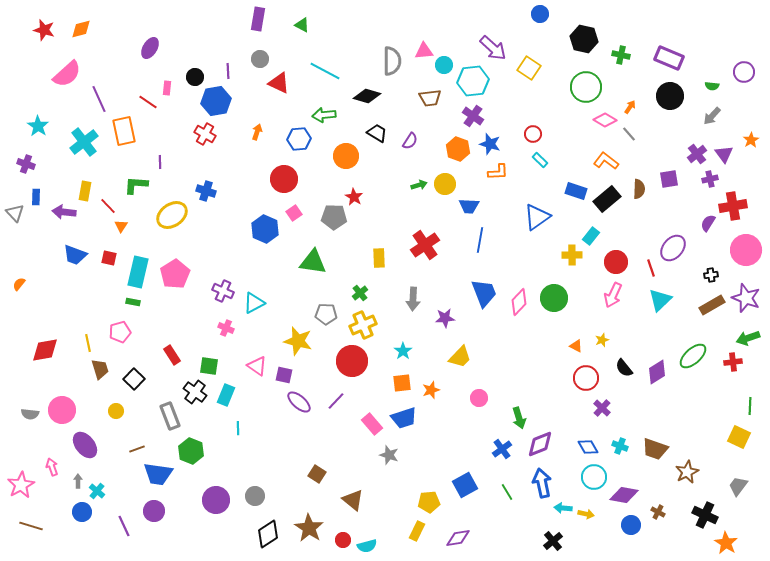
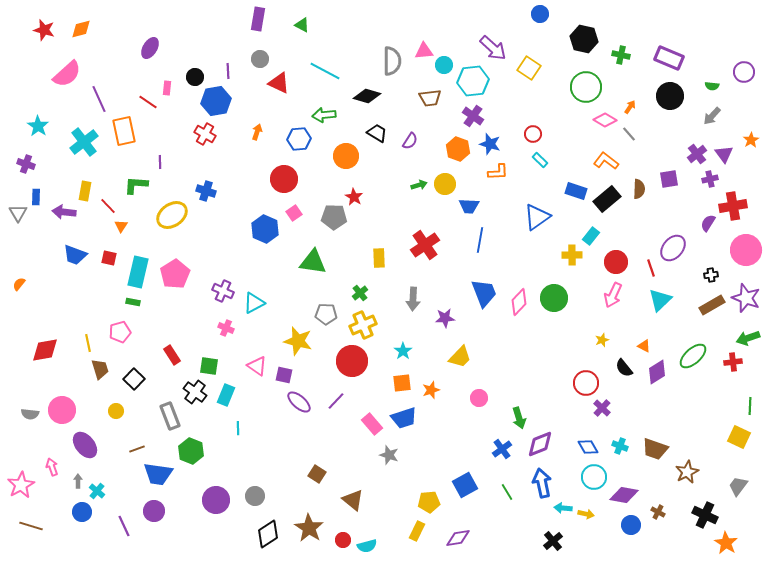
gray triangle at (15, 213): moved 3 px right; rotated 12 degrees clockwise
orange triangle at (576, 346): moved 68 px right
red circle at (586, 378): moved 5 px down
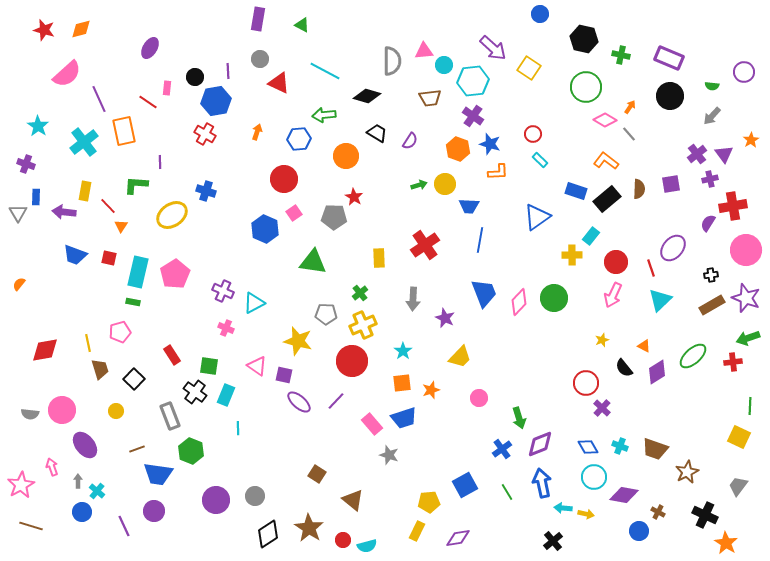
purple square at (669, 179): moved 2 px right, 5 px down
purple star at (445, 318): rotated 30 degrees clockwise
blue circle at (631, 525): moved 8 px right, 6 px down
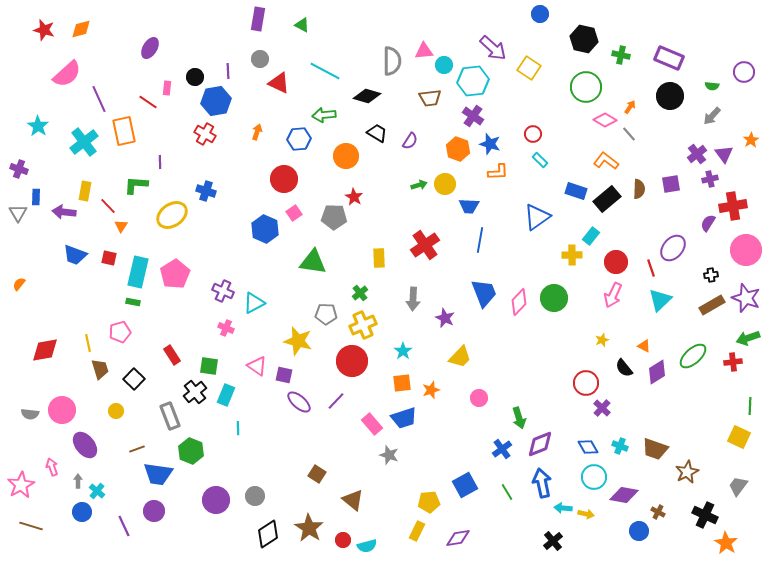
purple cross at (26, 164): moved 7 px left, 5 px down
black cross at (195, 392): rotated 15 degrees clockwise
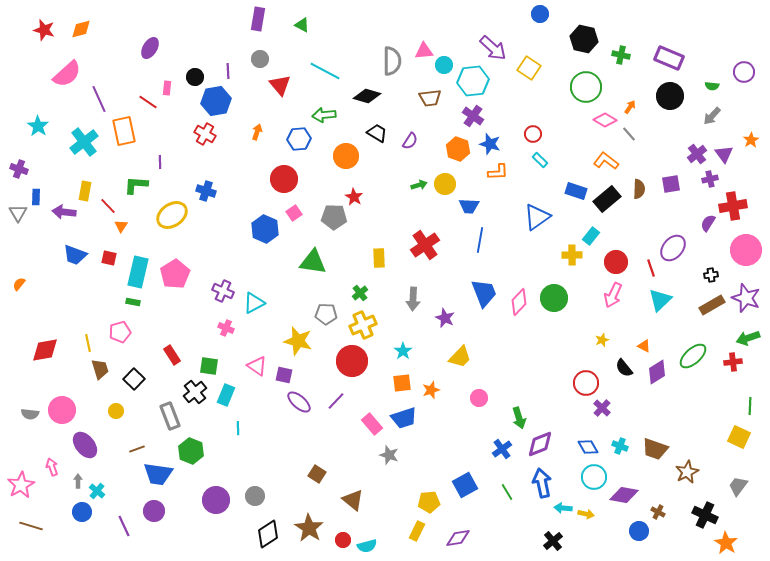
red triangle at (279, 83): moved 1 px right, 2 px down; rotated 25 degrees clockwise
